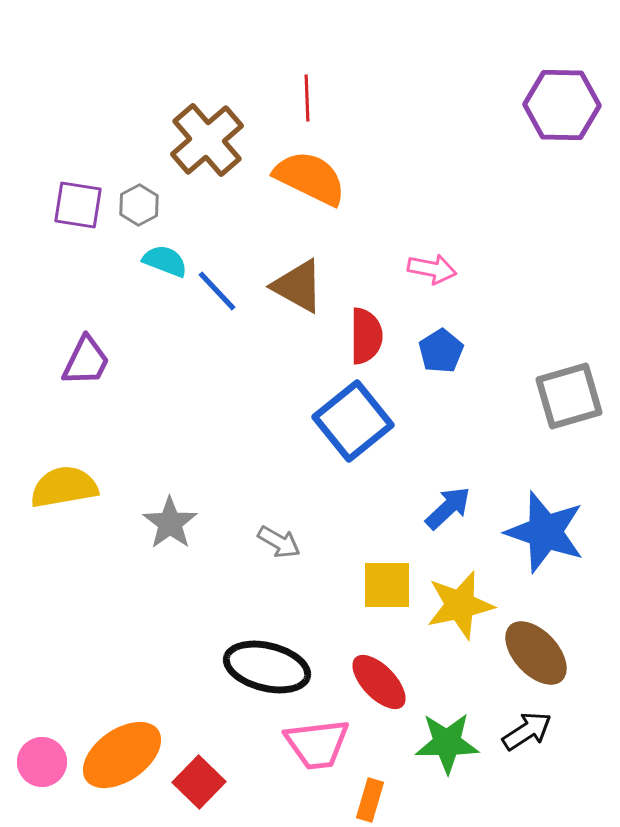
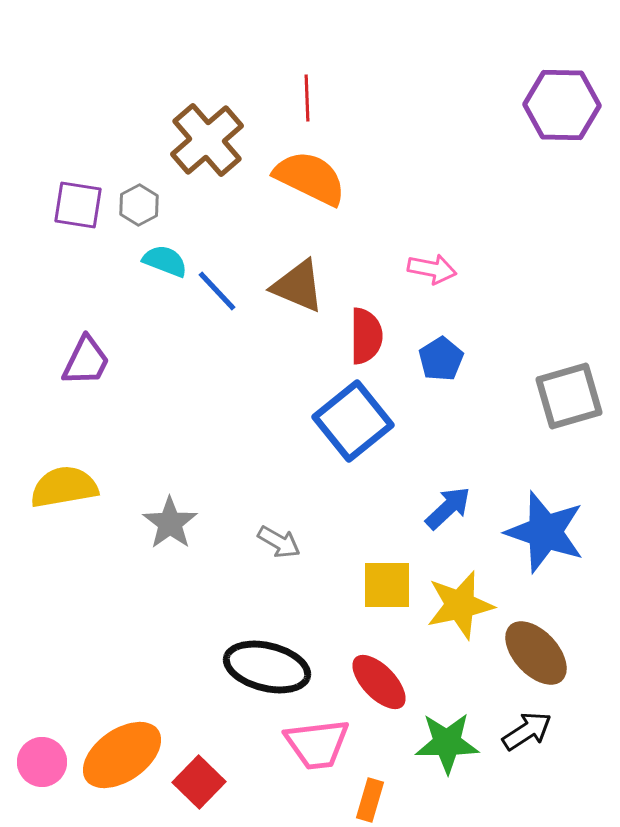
brown triangle: rotated 6 degrees counterclockwise
blue pentagon: moved 8 px down
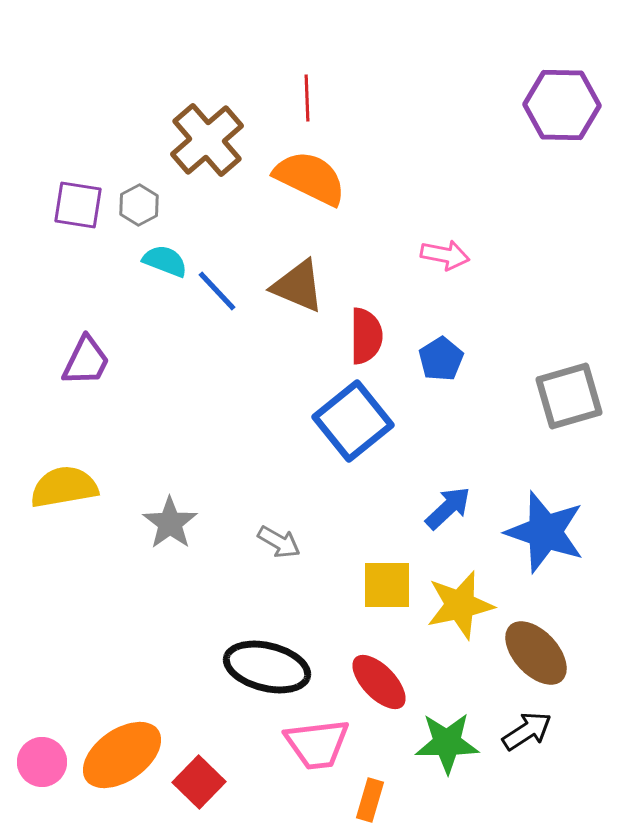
pink arrow: moved 13 px right, 14 px up
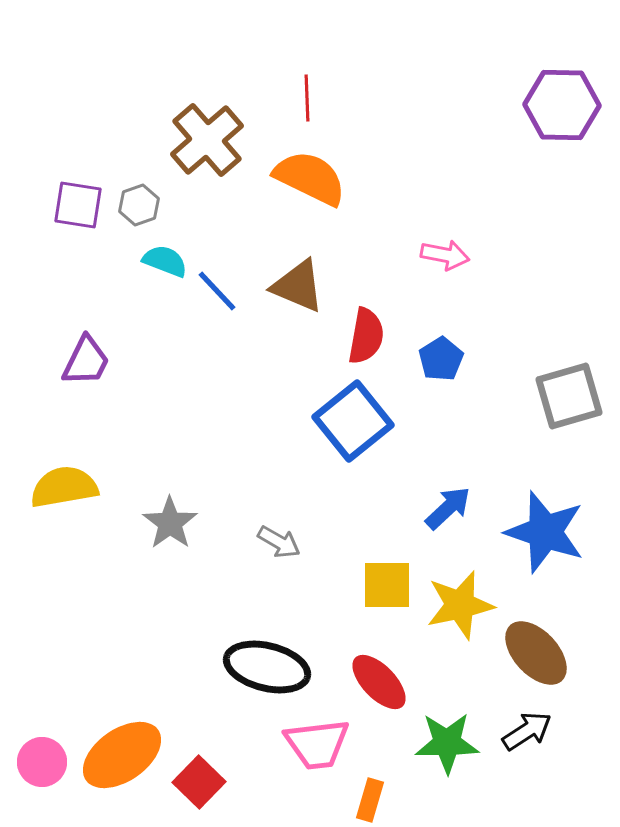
gray hexagon: rotated 9 degrees clockwise
red semicircle: rotated 10 degrees clockwise
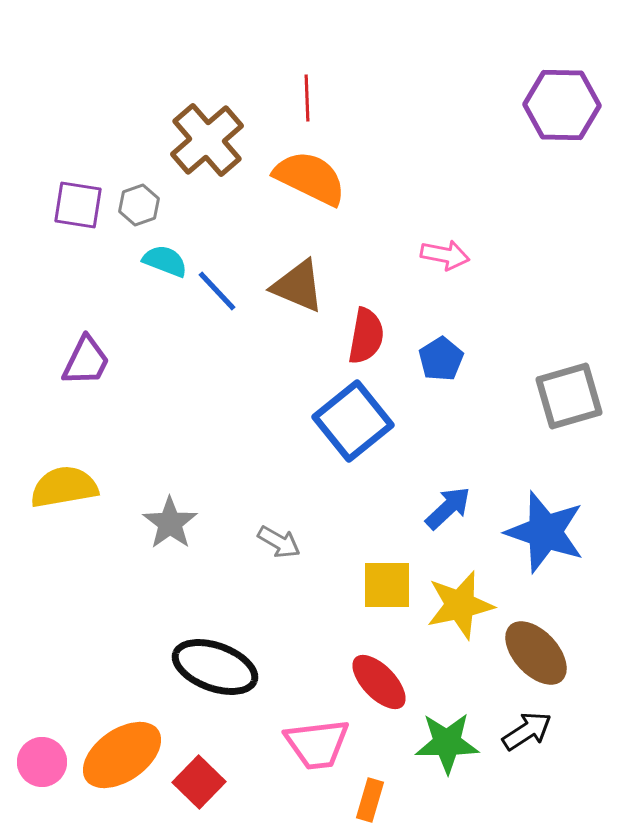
black ellipse: moved 52 px left; rotated 6 degrees clockwise
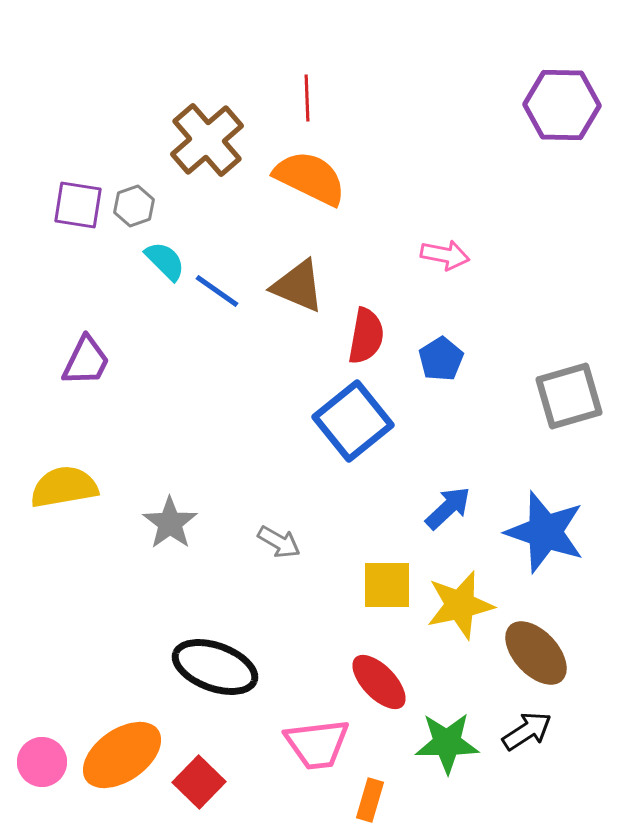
gray hexagon: moved 5 px left, 1 px down
cyan semicircle: rotated 24 degrees clockwise
blue line: rotated 12 degrees counterclockwise
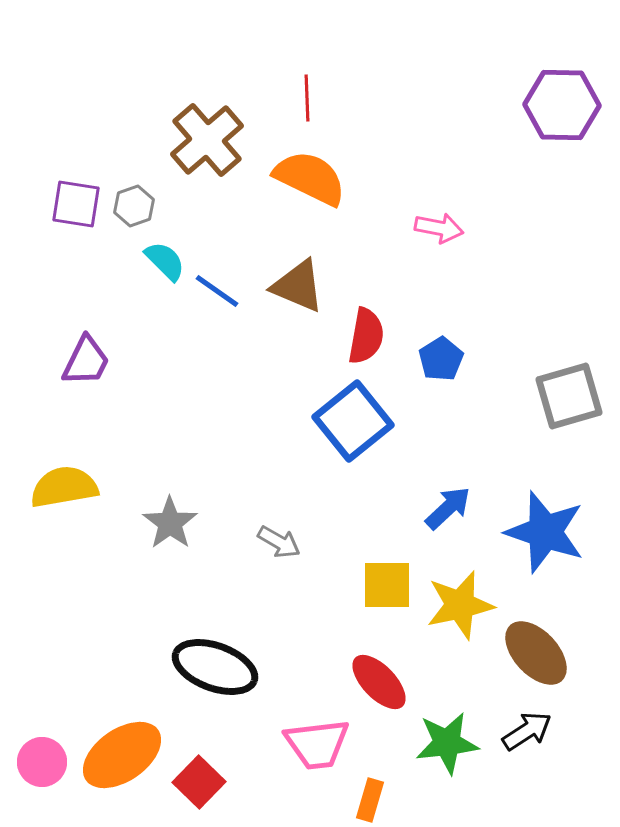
purple square: moved 2 px left, 1 px up
pink arrow: moved 6 px left, 27 px up
green star: rotated 6 degrees counterclockwise
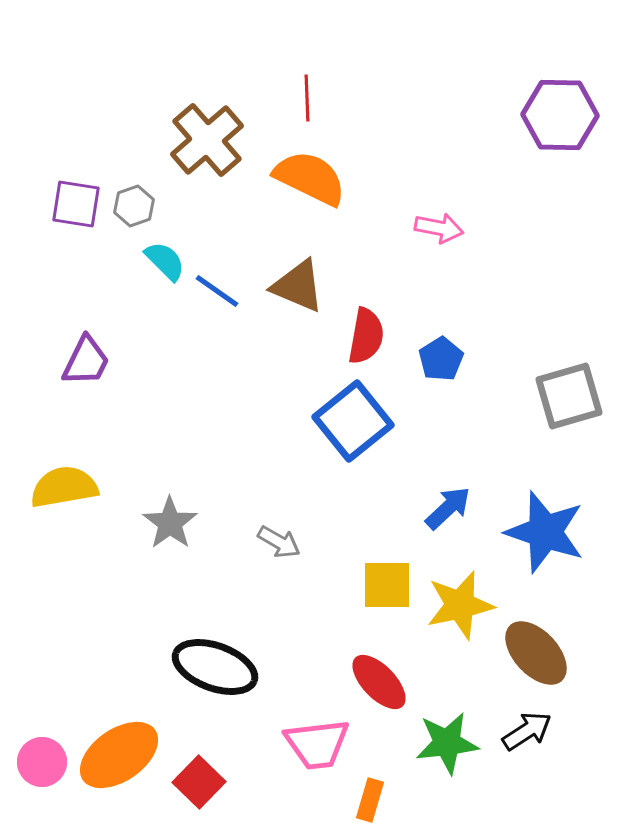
purple hexagon: moved 2 px left, 10 px down
orange ellipse: moved 3 px left
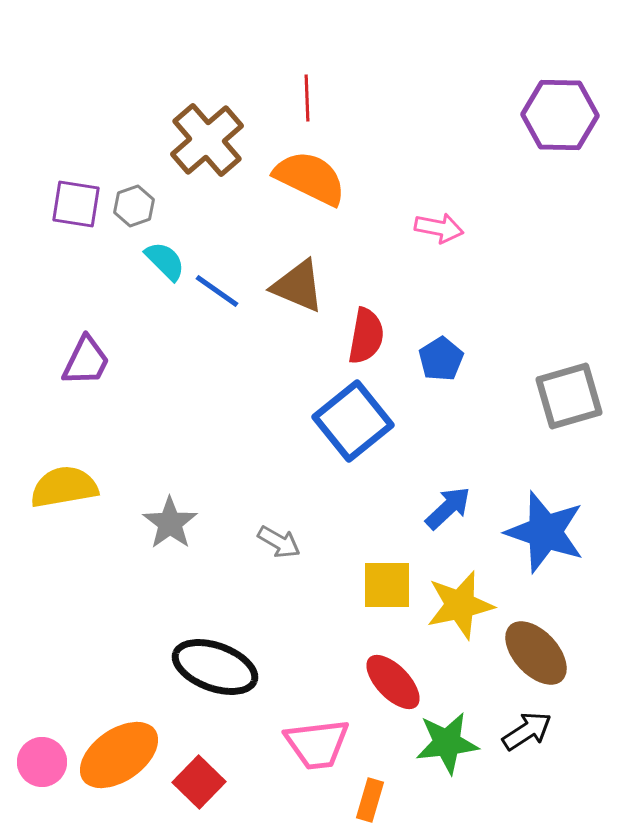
red ellipse: moved 14 px right
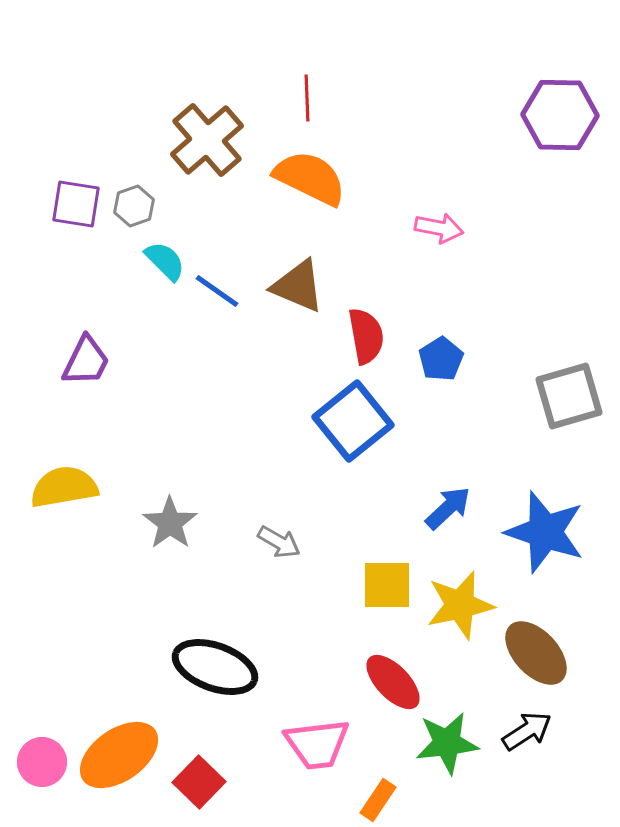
red semicircle: rotated 20 degrees counterclockwise
orange rectangle: moved 8 px right; rotated 18 degrees clockwise
